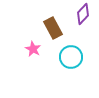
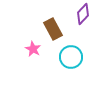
brown rectangle: moved 1 px down
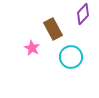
pink star: moved 1 px left, 1 px up
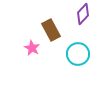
brown rectangle: moved 2 px left, 1 px down
cyan circle: moved 7 px right, 3 px up
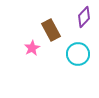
purple diamond: moved 1 px right, 3 px down
pink star: rotated 14 degrees clockwise
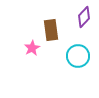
brown rectangle: rotated 20 degrees clockwise
cyan circle: moved 2 px down
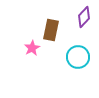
brown rectangle: rotated 20 degrees clockwise
cyan circle: moved 1 px down
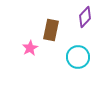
purple diamond: moved 1 px right
pink star: moved 2 px left
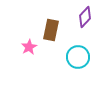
pink star: moved 1 px left, 1 px up
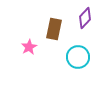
purple diamond: moved 1 px down
brown rectangle: moved 3 px right, 1 px up
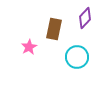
cyan circle: moved 1 px left
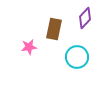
pink star: rotated 21 degrees clockwise
